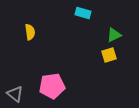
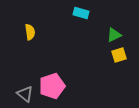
cyan rectangle: moved 2 px left
yellow square: moved 10 px right
pink pentagon: rotated 10 degrees counterclockwise
gray triangle: moved 10 px right
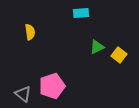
cyan rectangle: rotated 21 degrees counterclockwise
green triangle: moved 17 px left, 12 px down
yellow square: rotated 35 degrees counterclockwise
gray triangle: moved 2 px left
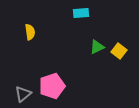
yellow square: moved 4 px up
gray triangle: rotated 42 degrees clockwise
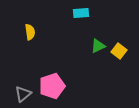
green triangle: moved 1 px right, 1 px up
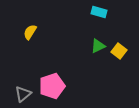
cyan rectangle: moved 18 px right, 1 px up; rotated 21 degrees clockwise
yellow semicircle: rotated 140 degrees counterclockwise
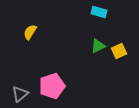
yellow square: rotated 28 degrees clockwise
gray triangle: moved 3 px left
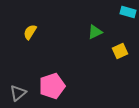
cyan rectangle: moved 29 px right
green triangle: moved 3 px left, 14 px up
yellow square: moved 1 px right
gray triangle: moved 2 px left, 1 px up
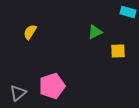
yellow square: moved 2 px left; rotated 21 degrees clockwise
